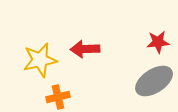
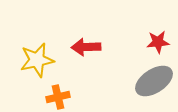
red arrow: moved 1 px right, 2 px up
yellow star: moved 3 px left
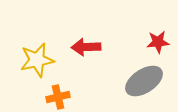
gray ellipse: moved 10 px left
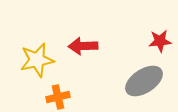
red star: moved 2 px right, 1 px up
red arrow: moved 3 px left, 1 px up
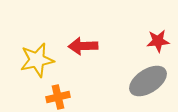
red star: moved 2 px left
gray ellipse: moved 4 px right
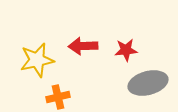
red star: moved 32 px left, 9 px down
gray ellipse: moved 2 px down; rotated 18 degrees clockwise
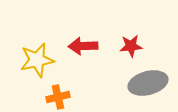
red star: moved 5 px right, 4 px up
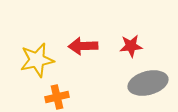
orange cross: moved 1 px left
